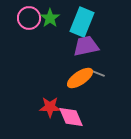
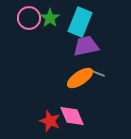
cyan rectangle: moved 2 px left
red star: moved 14 px down; rotated 20 degrees clockwise
pink diamond: moved 1 px right, 1 px up
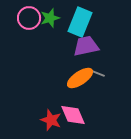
green star: rotated 18 degrees clockwise
pink diamond: moved 1 px right, 1 px up
red star: moved 1 px right, 1 px up
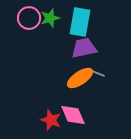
cyan rectangle: rotated 12 degrees counterclockwise
purple trapezoid: moved 2 px left, 2 px down
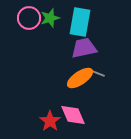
red star: moved 1 px left, 1 px down; rotated 15 degrees clockwise
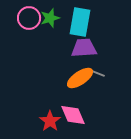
purple trapezoid: rotated 8 degrees clockwise
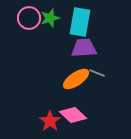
orange ellipse: moved 4 px left, 1 px down
pink diamond: rotated 24 degrees counterclockwise
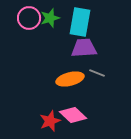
orange ellipse: moved 6 px left; rotated 20 degrees clockwise
red star: rotated 15 degrees clockwise
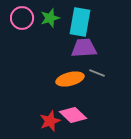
pink circle: moved 7 px left
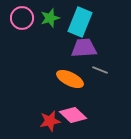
cyan rectangle: rotated 12 degrees clockwise
gray line: moved 3 px right, 3 px up
orange ellipse: rotated 40 degrees clockwise
red star: rotated 10 degrees clockwise
